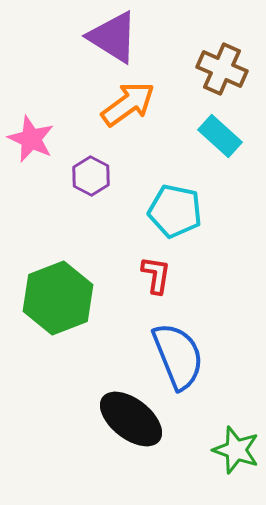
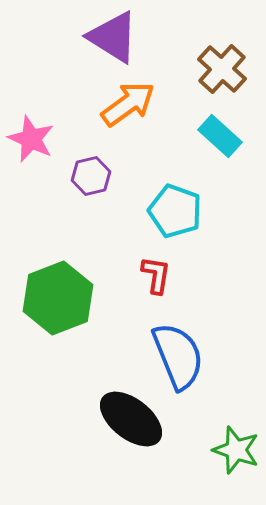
brown cross: rotated 18 degrees clockwise
purple hexagon: rotated 18 degrees clockwise
cyan pentagon: rotated 8 degrees clockwise
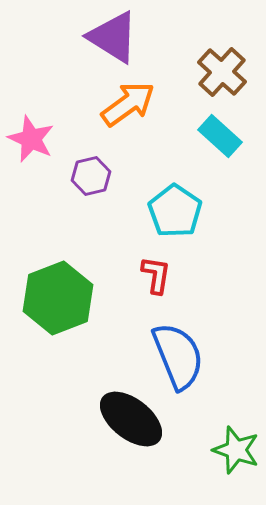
brown cross: moved 3 px down
cyan pentagon: rotated 14 degrees clockwise
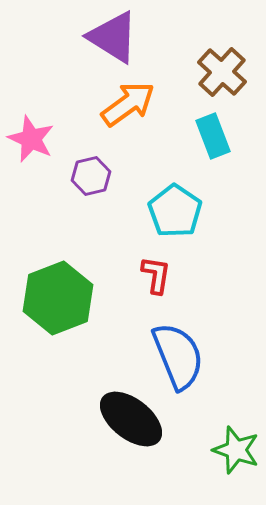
cyan rectangle: moved 7 px left; rotated 27 degrees clockwise
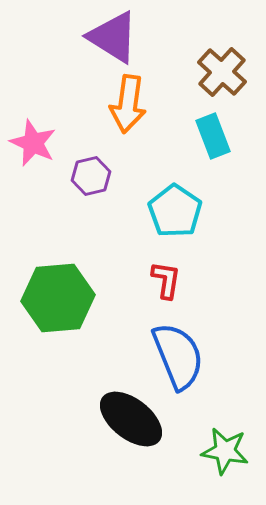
orange arrow: rotated 134 degrees clockwise
pink star: moved 2 px right, 4 px down
red L-shape: moved 10 px right, 5 px down
green hexagon: rotated 16 degrees clockwise
green star: moved 11 px left, 1 px down; rotated 9 degrees counterclockwise
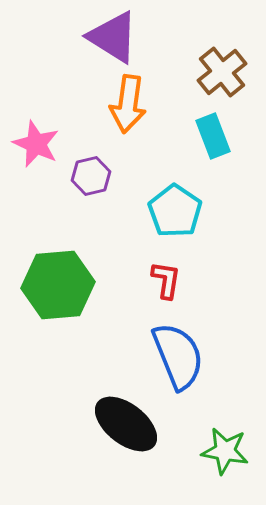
brown cross: rotated 9 degrees clockwise
pink star: moved 3 px right, 1 px down
green hexagon: moved 13 px up
black ellipse: moved 5 px left, 5 px down
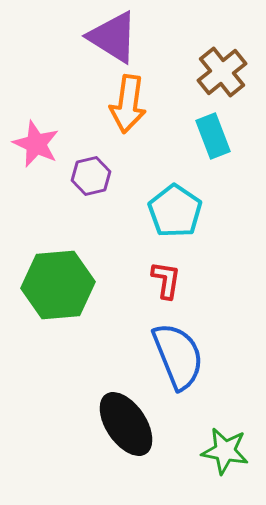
black ellipse: rotated 18 degrees clockwise
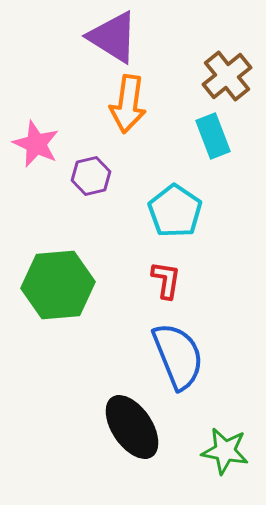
brown cross: moved 5 px right, 4 px down
black ellipse: moved 6 px right, 3 px down
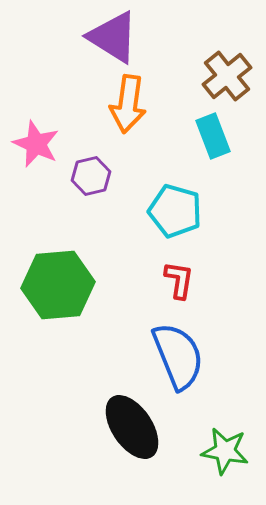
cyan pentagon: rotated 18 degrees counterclockwise
red L-shape: moved 13 px right
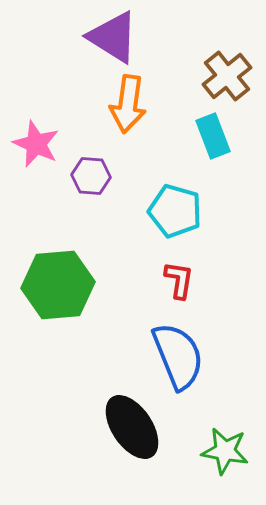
purple hexagon: rotated 18 degrees clockwise
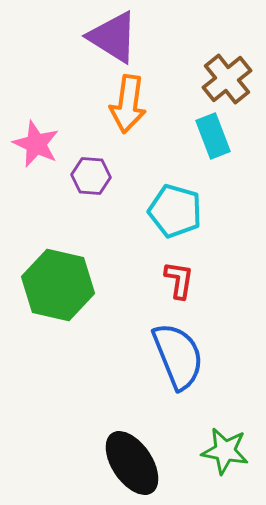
brown cross: moved 3 px down
green hexagon: rotated 18 degrees clockwise
black ellipse: moved 36 px down
